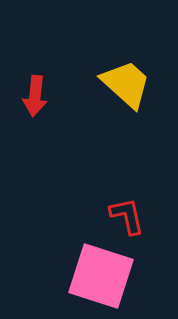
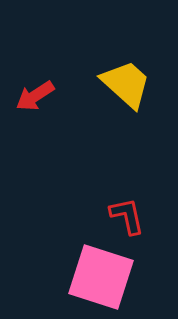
red arrow: rotated 51 degrees clockwise
pink square: moved 1 px down
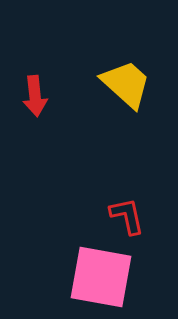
red arrow: rotated 63 degrees counterclockwise
pink square: rotated 8 degrees counterclockwise
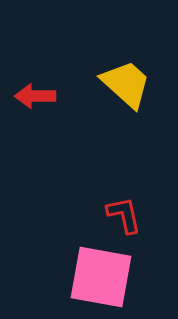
red arrow: rotated 96 degrees clockwise
red L-shape: moved 3 px left, 1 px up
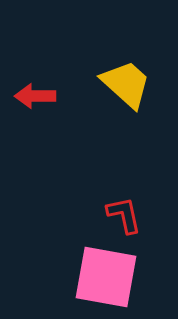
pink square: moved 5 px right
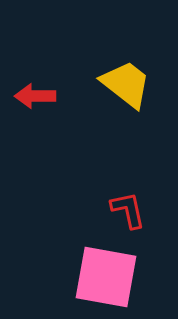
yellow trapezoid: rotated 4 degrees counterclockwise
red L-shape: moved 4 px right, 5 px up
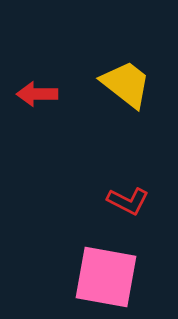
red arrow: moved 2 px right, 2 px up
red L-shape: moved 9 px up; rotated 129 degrees clockwise
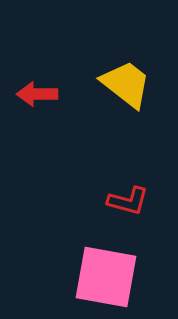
red L-shape: rotated 12 degrees counterclockwise
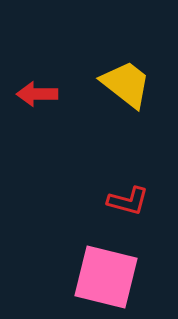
pink square: rotated 4 degrees clockwise
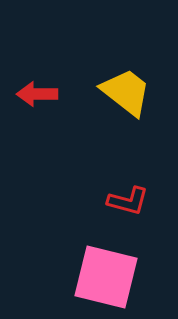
yellow trapezoid: moved 8 px down
